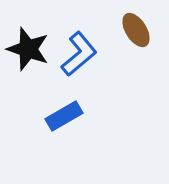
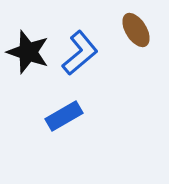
black star: moved 3 px down
blue L-shape: moved 1 px right, 1 px up
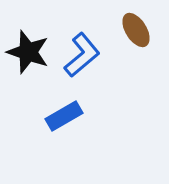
blue L-shape: moved 2 px right, 2 px down
